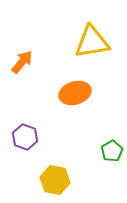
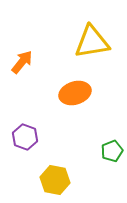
green pentagon: rotated 10 degrees clockwise
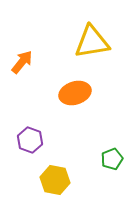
purple hexagon: moved 5 px right, 3 px down
green pentagon: moved 8 px down
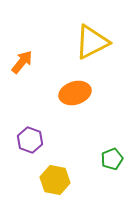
yellow triangle: rotated 18 degrees counterclockwise
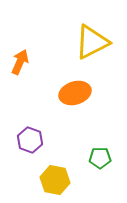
orange arrow: moved 2 px left; rotated 15 degrees counterclockwise
green pentagon: moved 12 px left, 1 px up; rotated 20 degrees clockwise
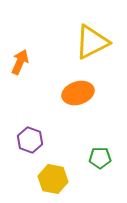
orange ellipse: moved 3 px right
yellow hexagon: moved 2 px left, 1 px up
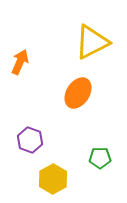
orange ellipse: rotated 40 degrees counterclockwise
yellow hexagon: rotated 20 degrees clockwise
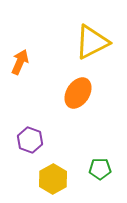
green pentagon: moved 11 px down
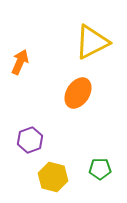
purple hexagon: rotated 20 degrees clockwise
yellow hexagon: moved 2 px up; rotated 16 degrees counterclockwise
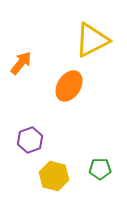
yellow triangle: moved 2 px up
orange arrow: moved 1 px right, 1 px down; rotated 15 degrees clockwise
orange ellipse: moved 9 px left, 7 px up
yellow hexagon: moved 1 px right, 1 px up
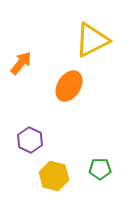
purple hexagon: rotated 15 degrees counterclockwise
